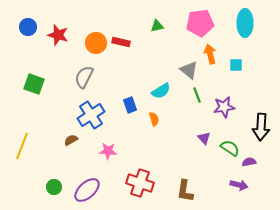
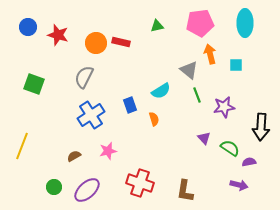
brown semicircle: moved 3 px right, 16 px down
pink star: rotated 18 degrees counterclockwise
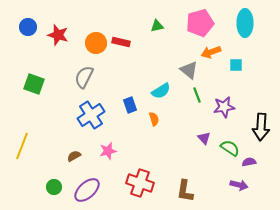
pink pentagon: rotated 8 degrees counterclockwise
orange arrow: moved 1 px right, 2 px up; rotated 96 degrees counterclockwise
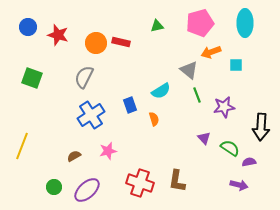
green square: moved 2 px left, 6 px up
brown L-shape: moved 8 px left, 10 px up
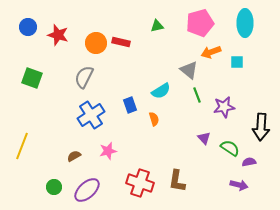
cyan square: moved 1 px right, 3 px up
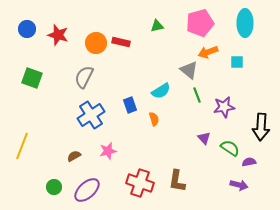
blue circle: moved 1 px left, 2 px down
orange arrow: moved 3 px left
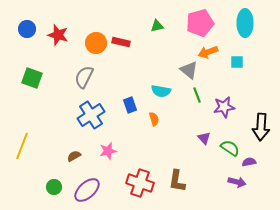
cyan semicircle: rotated 42 degrees clockwise
purple arrow: moved 2 px left, 3 px up
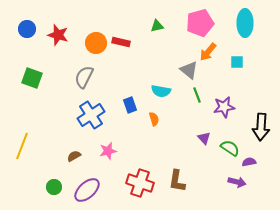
orange arrow: rotated 30 degrees counterclockwise
